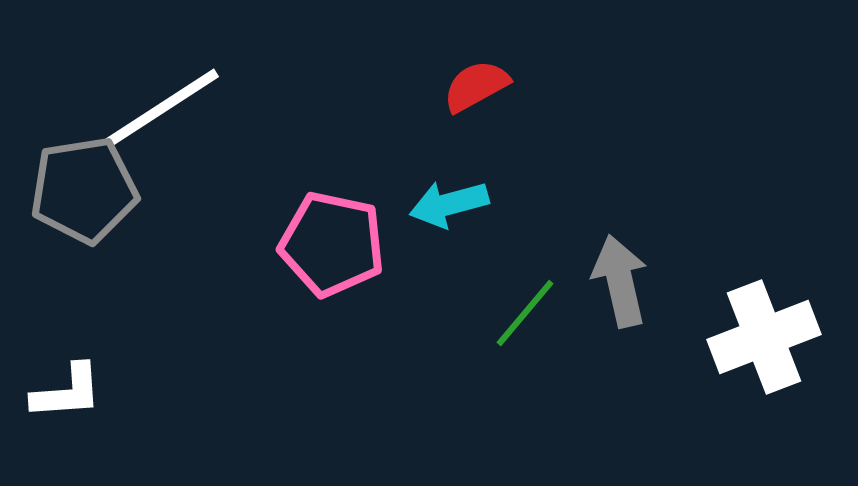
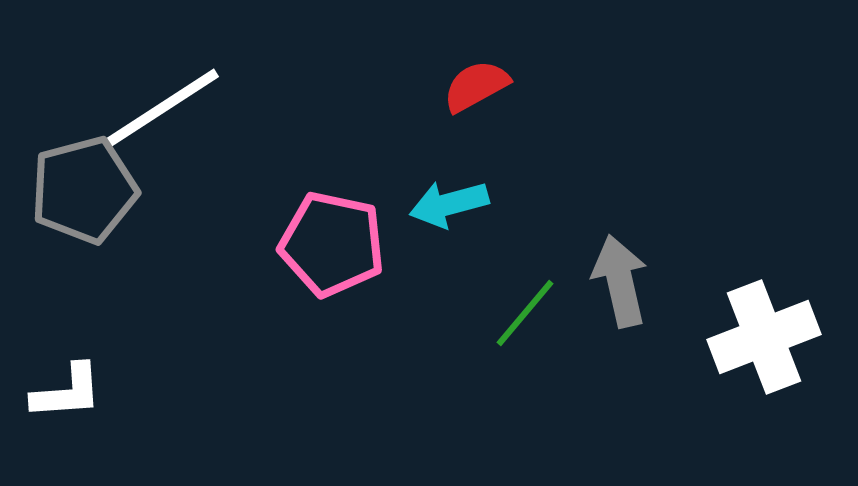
gray pentagon: rotated 6 degrees counterclockwise
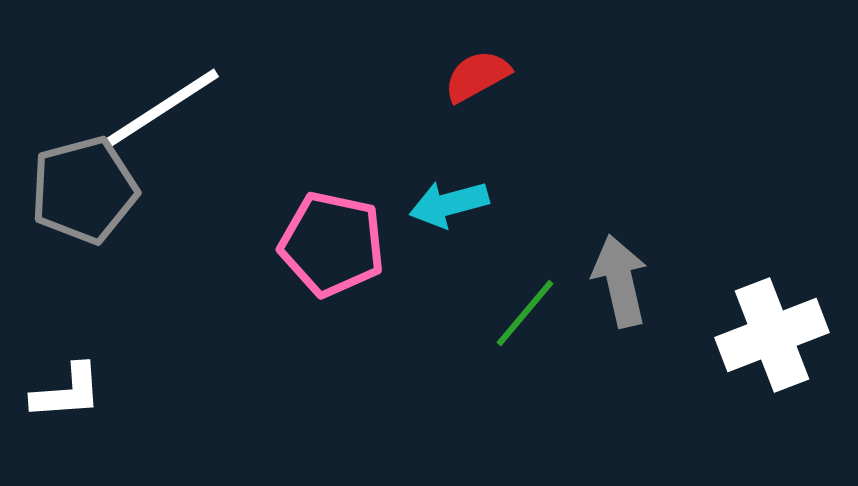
red semicircle: moved 1 px right, 10 px up
white cross: moved 8 px right, 2 px up
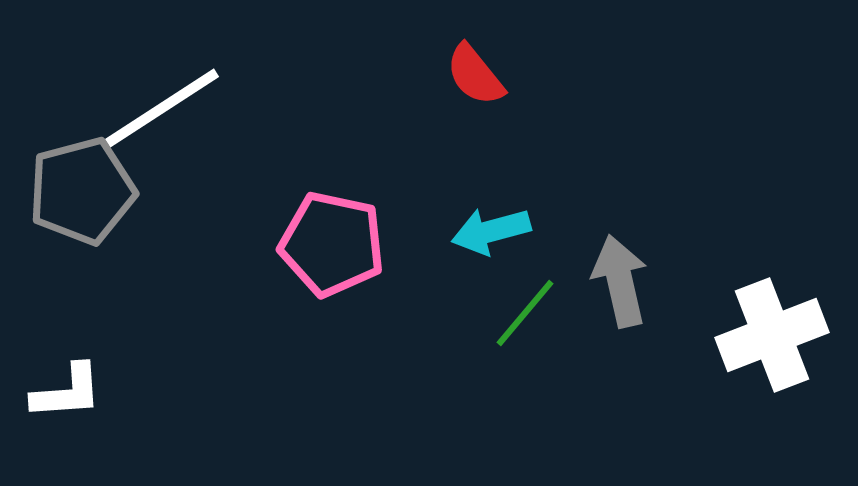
red semicircle: moved 2 px left, 1 px up; rotated 100 degrees counterclockwise
gray pentagon: moved 2 px left, 1 px down
cyan arrow: moved 42 px right, 27 px down
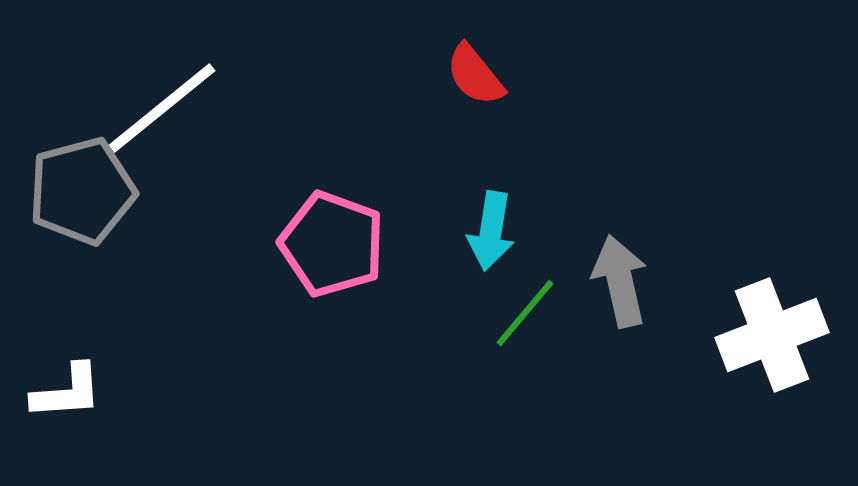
white line: rotated 6 degrees counterclockwise
cyan arrow: rotated 66 degrees counterclockwise
pink pentagon: rotated 8 degrees clockwise
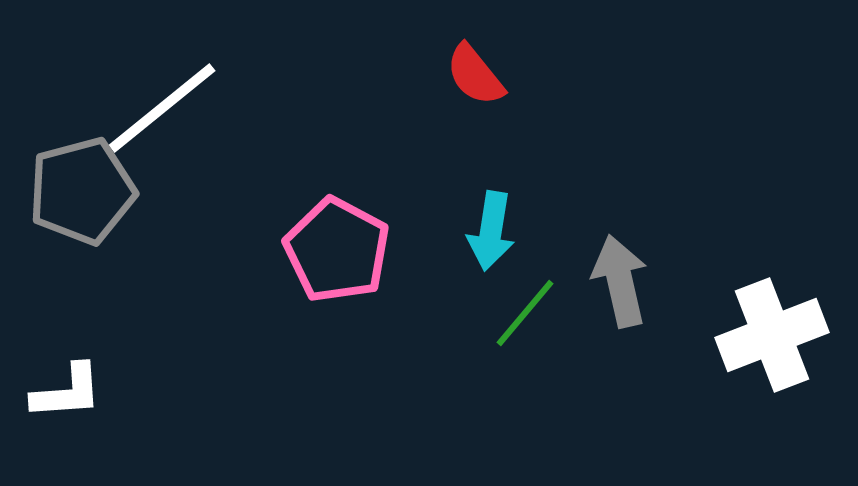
pink pentagon: moved 5 px right, 6 px down; rotated 8 degrees clockwise
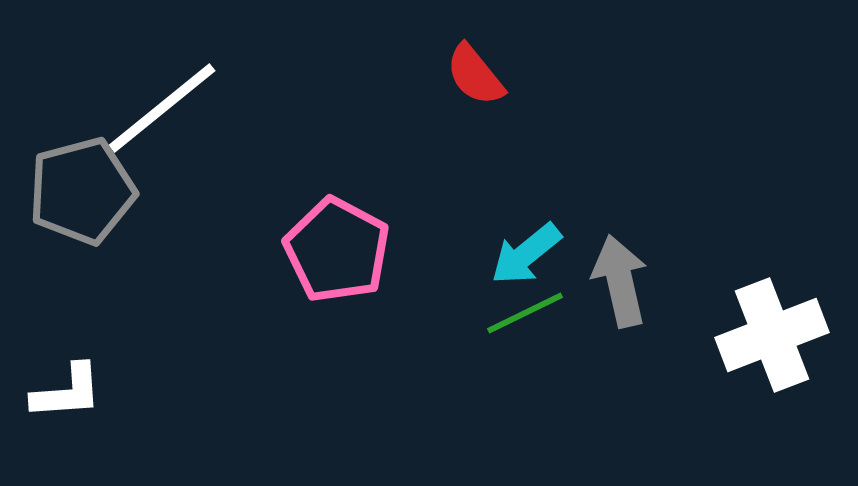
cyan arrow: moved 35 px right, 23 px down; rotated 42 degrees clockwise
green line: rotated 24 degrees clockwise
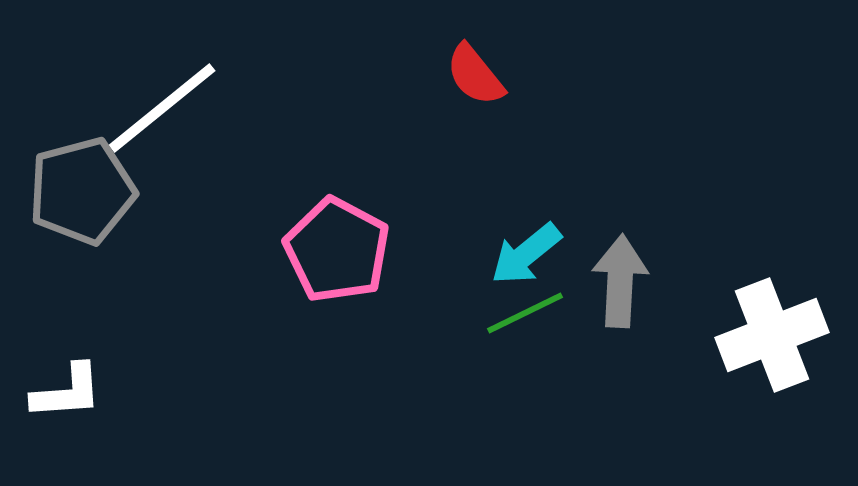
gray arrow: rotated 16 degrees clockwise
